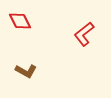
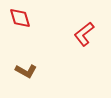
red diamond: moved 3 px up; rotated 10 degrees clockwise
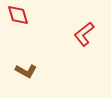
red diamond: moved 2 px left, 3 px up
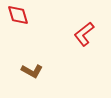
brown L-shape: moved 6 px right
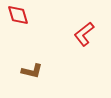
brown L-shape: rotated 15 degrees counterclockwise
